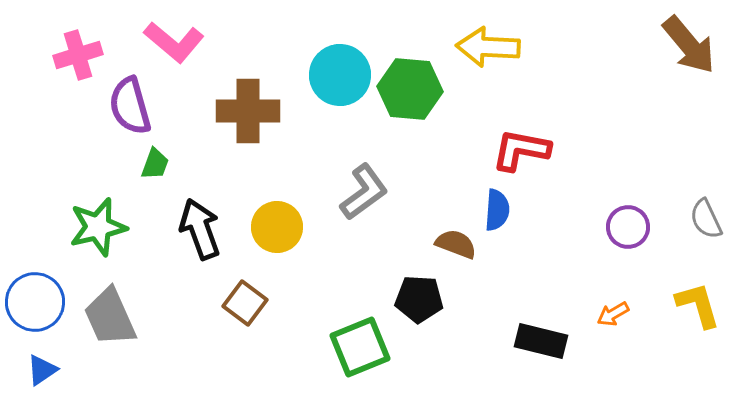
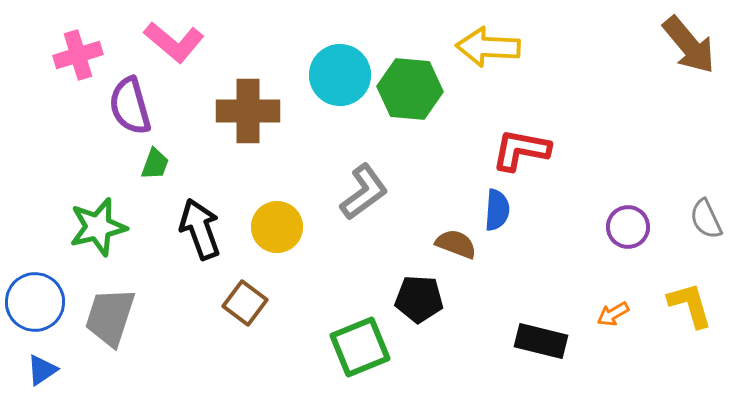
yellow L-shape: moved 8 px left
gray trapezoid: rotated 42 degrees clockwise
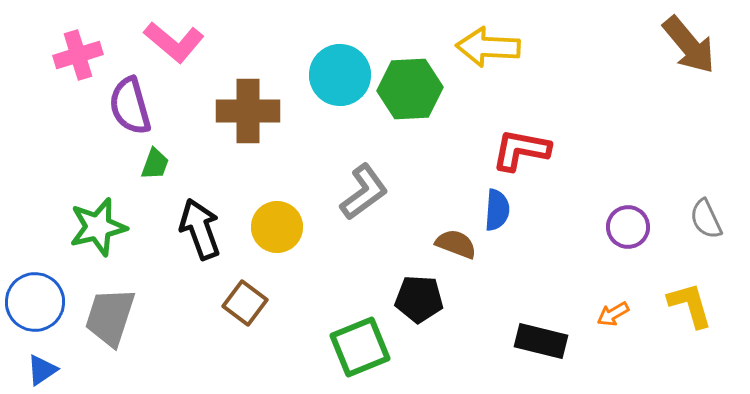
green hexagon: rotated 8 degrees counterclockwise
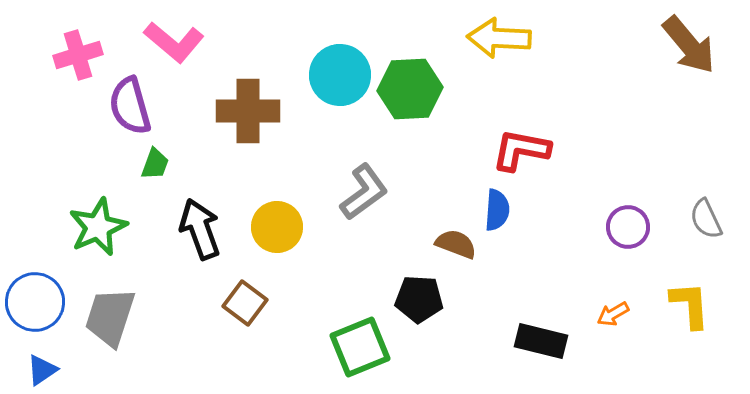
yellow arrow: moved 11 px right, 9 px up
green star: rotated 10 degrees counterclockwise
yellow L-shape: rotated 12 degrees clockwise
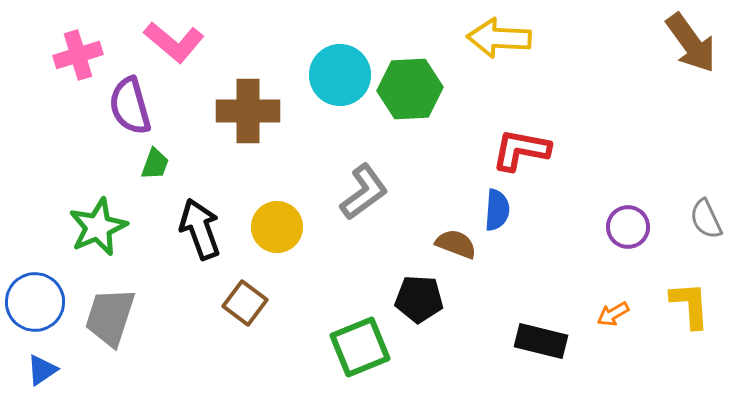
brown arrow: moved 2 px right, 2 px up; rotated 4 degrees clockwise
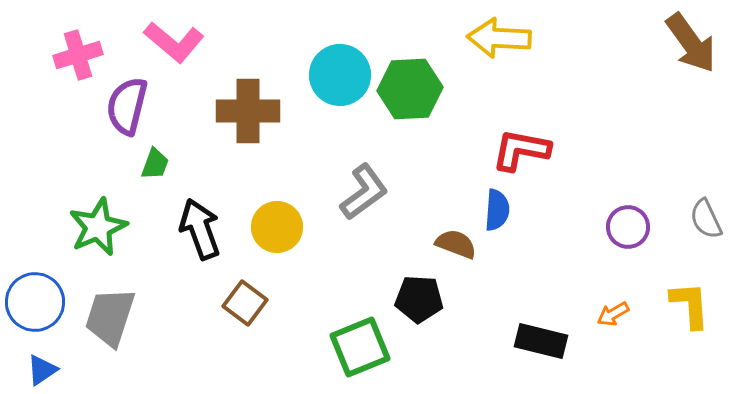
purple semicircle: moved 3 px left; rotated 30 degrees clockwise
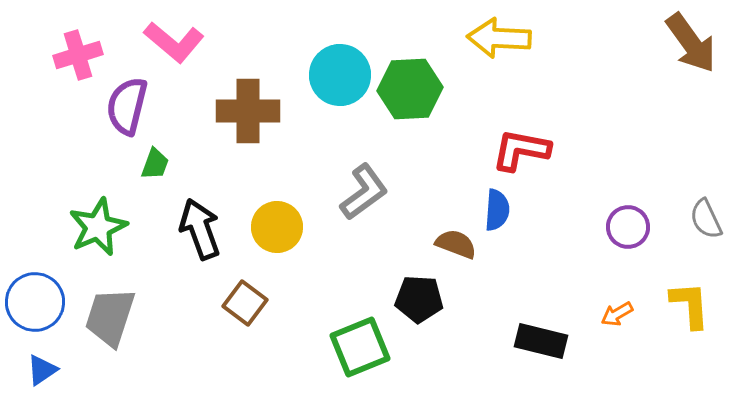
orange arrow: moved 4 px right
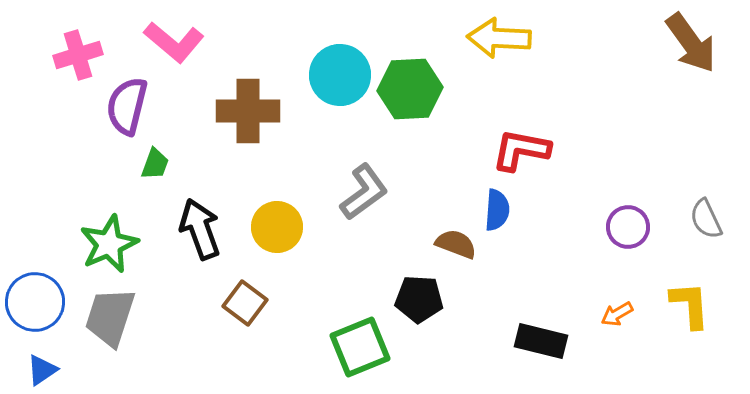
green star: moved 11 px right, 17 px down
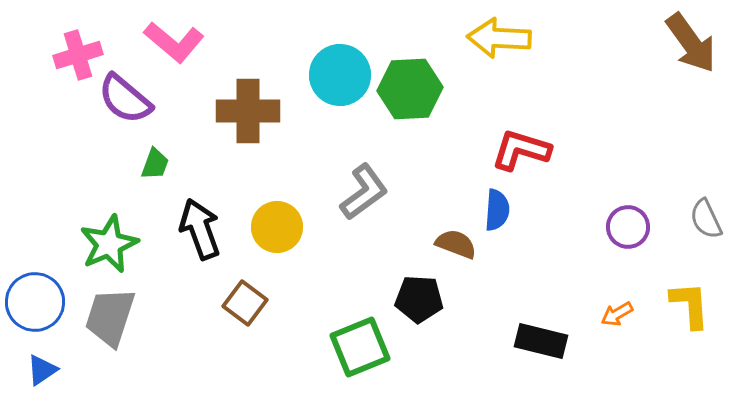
purple semicircle: moved 2 px left, 7 px up; rotated 64 degrees counterclockwise
red L-shape: rotated 6 degrees clockwise
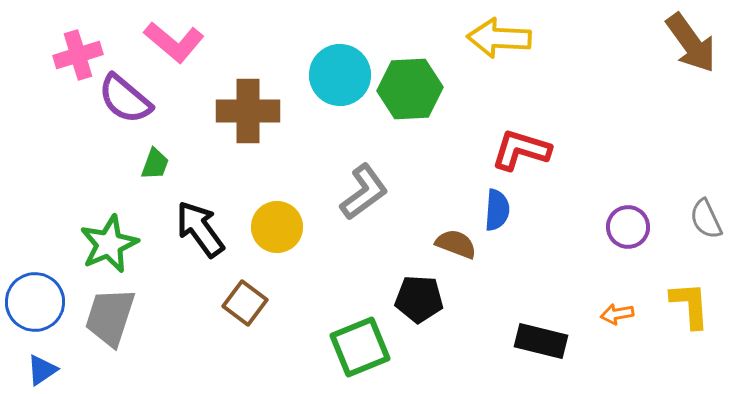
black arrow: rotated 16 degrees counterclockwise
orange arrow: rotated 20 degrees clockwise
